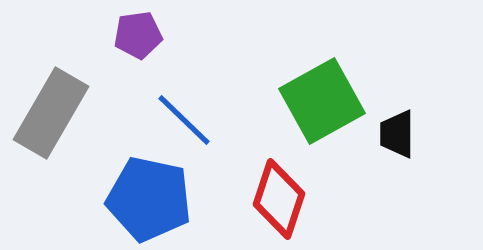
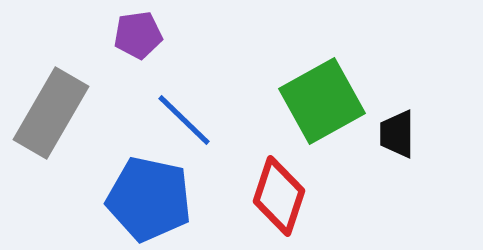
red diamond: moved 3 px up
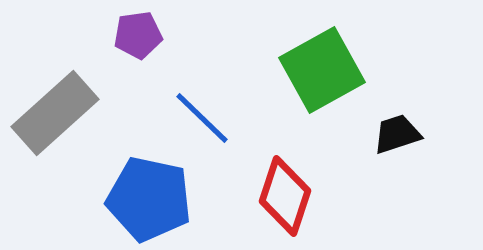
green square: moved 31 px up
gray rectangle: moved 4 px right; rotated 18 degrees clockwise
blue line: moved 18 px right, 2 px up
black trapezoid: rotated 72 degrees clockwise
red diamond: moved 6 px right
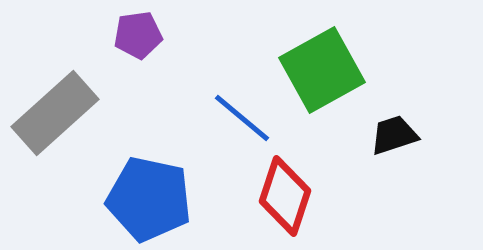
blue line: moved 40 px right; rotated 4 degrees counterclockwise
black trapezoid: moved 3 px left, 1 px down
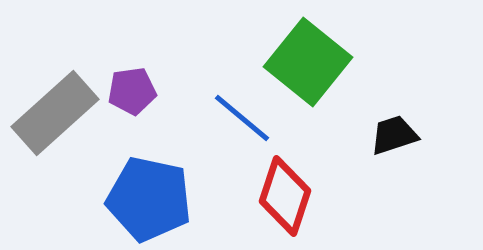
purple pentagon: moved 6 px left, 56 px down
green square: moved 14 px left, 8 px up; rotated 22 degrees counterclockwise
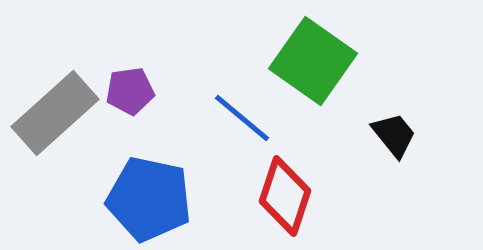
green square: moved 5 px right, 1 px up; rotated 4 degrees counterclockwise
purple pentagon: moved 2 px left
black trapezoid: rotated 69 degrees clockwise
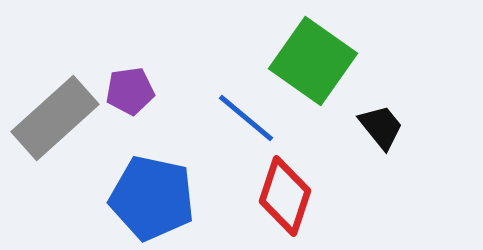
gray rectangle: moved 5 px down
blue line: moved 4 px right
black trapezoid: moved 13 px left, 8 px up
blue pentagon: moved 3 px right, 1 px up
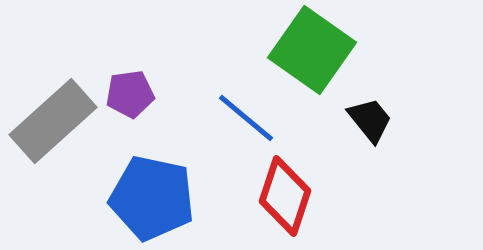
green square: moved 1 px left, 11 px up
purple pentagon: moved 3 px down
gray rectangle: moved 2 px left, 3 px down
black trapezoid: moved 11 px left, 7 px up
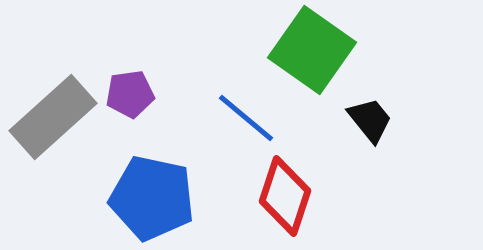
gray rectangle: moved 4 px up
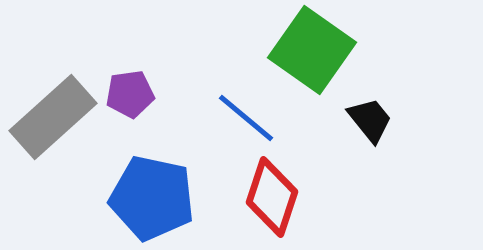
red diamond: moved 13 px left, 1 px down
